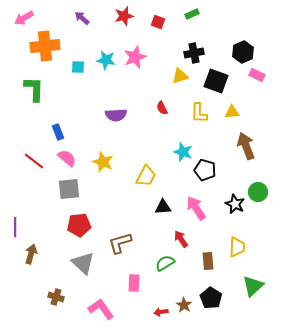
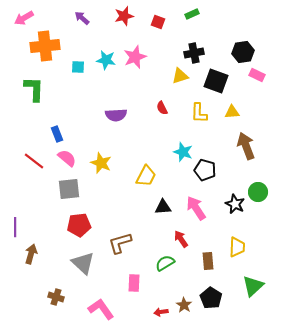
black hexagon at (243, 52): rotated 15 degrees clockwise
blue rectangle at (58, 132): moved 1 px left, 2 px down
yellow star at (103, 162): moved 2 px left, 1 px down
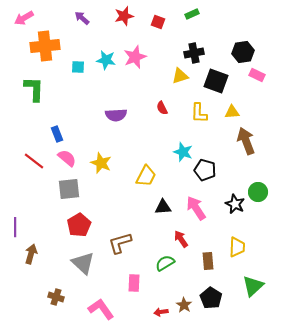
brown arrow at (246, 146): moved 5 px up
red pentagon at (79, 225): rotated 25 degrees counterclockwise
